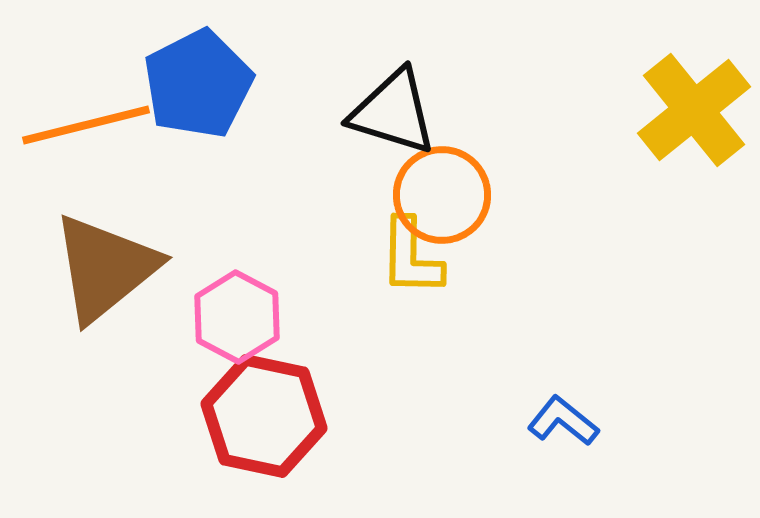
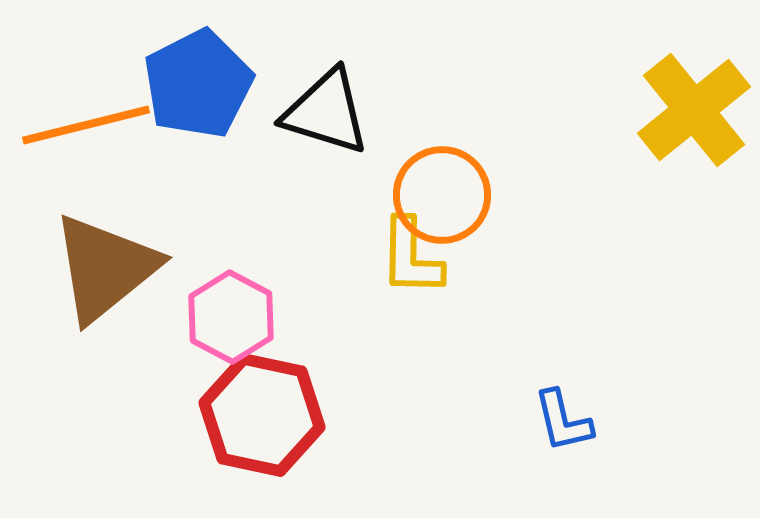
black triangle: moved 67 px left
pink hexagon: moved 6 px left
red hexagon: moved 2 px left, 1 px up
blue L-shape: rotated 142 degrees counterclockwise
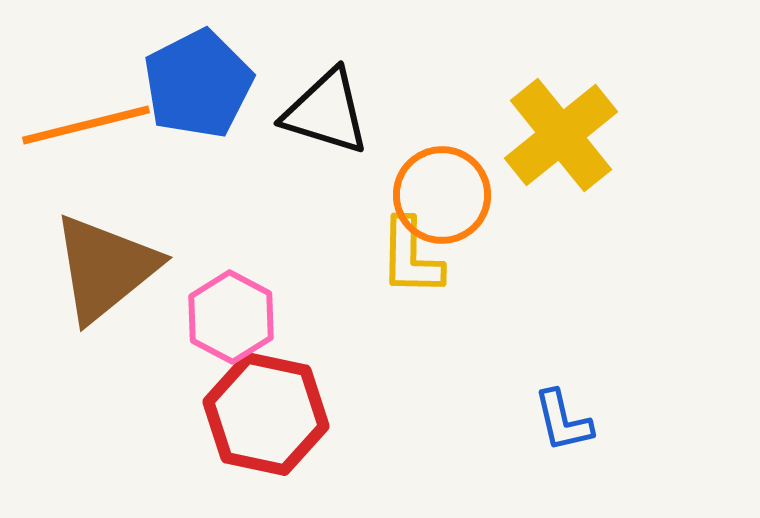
yellow cross: moved 133 px left, 25 px down
red hexagon: moved 4 px right, 1 px up
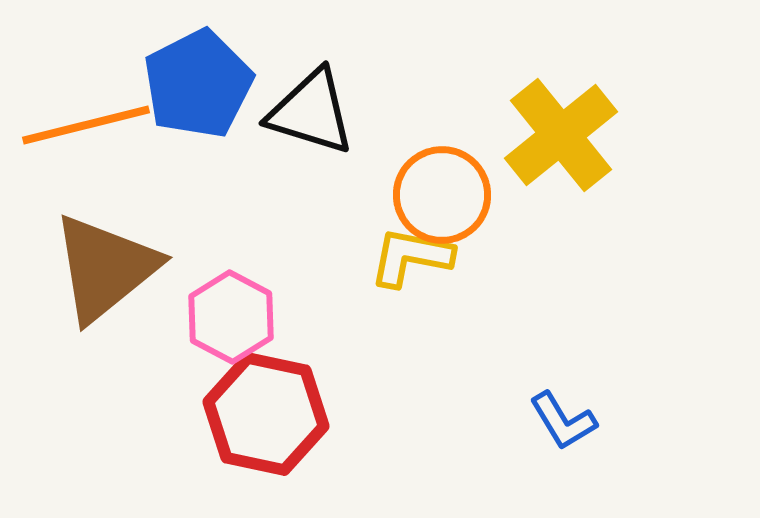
black triangle: moved 15 px left
yellow L-shape: rotated 100 degrees clockwise
blue L-shape: rotated 18 degrees counterclockwise
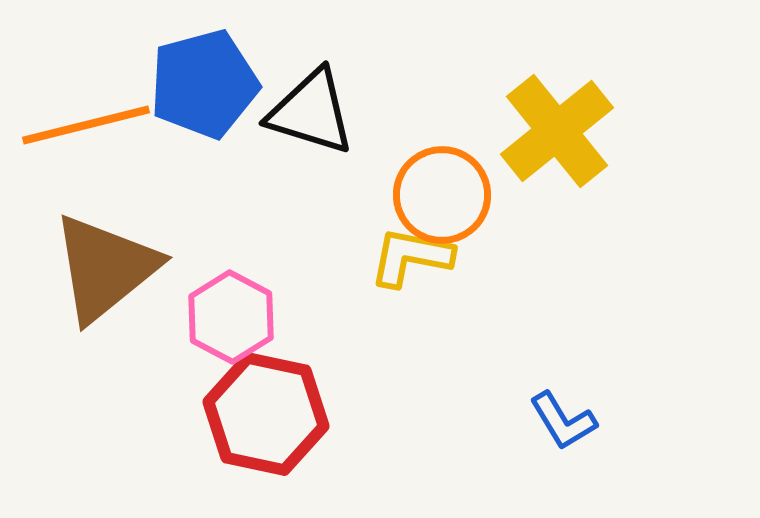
blue pentagon: moved 6 px right; rotated 12 degrees clockwise
yellow cross: moved 4 px left, 4 px up
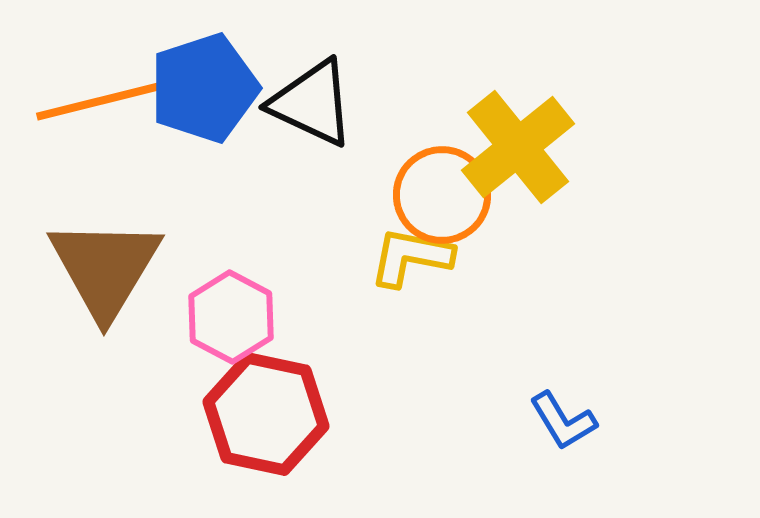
blue pentagon: moved 4 px down; rotated 3 degrees counterclockwise
black triangle: moved 1 px right, 9 px up; rotated 8 degrees clockwise
orange line: moved 14 px right, 24 px up
yellow cross: moved 39 px left, 16 px down
brown triangle: rotated 20 degrees counterclockwise
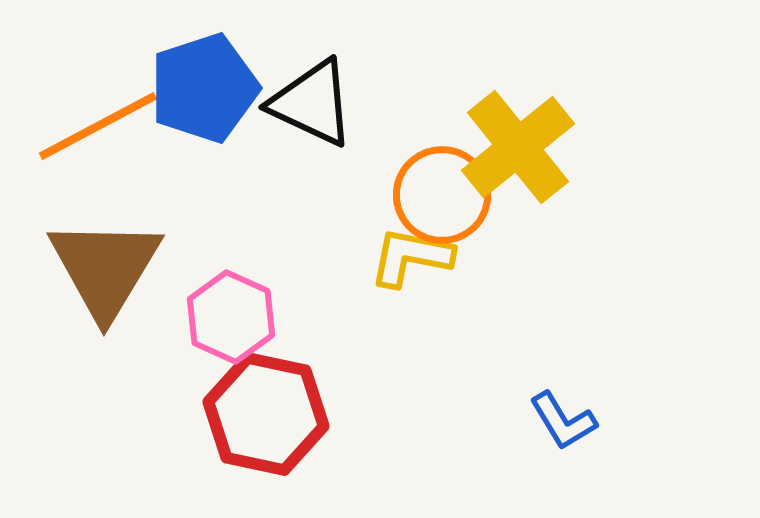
orange line: moved 2 px left, 25 px down; rotated 14 degrees counterclockwise
pink hexagon: rotated 4 degrees counterclockwise
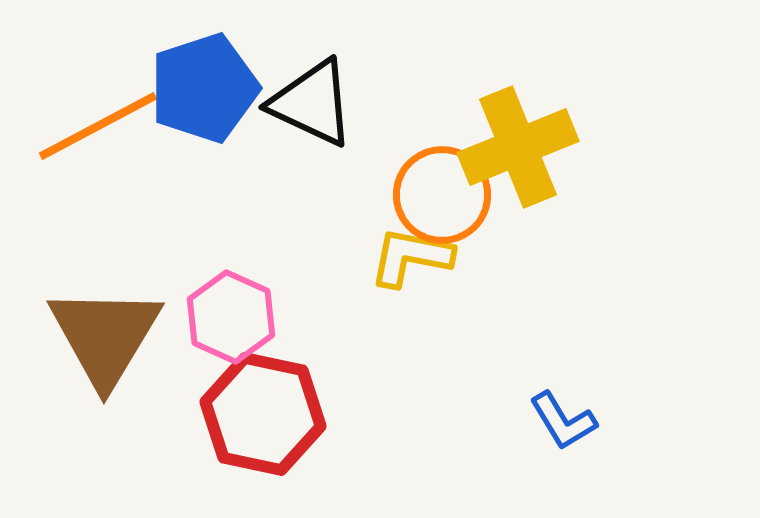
yellow cross: rotated 17 degrees clockwise
brown triangle: moved 68 px down
red hexagon: moved 3 px left
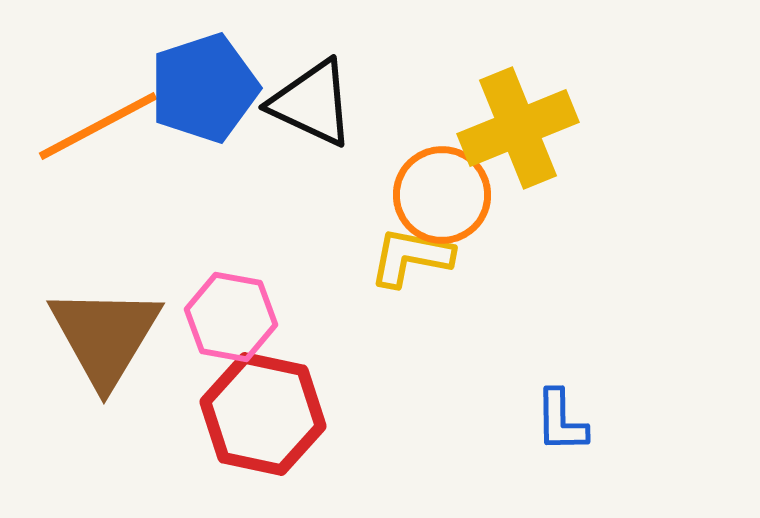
yellow cross: moved 19 px up
pink hexagon: rotated 14 degrees counterclockwise
blue L-shape: moved 2 px left; rotated 30 degrees clockwise
